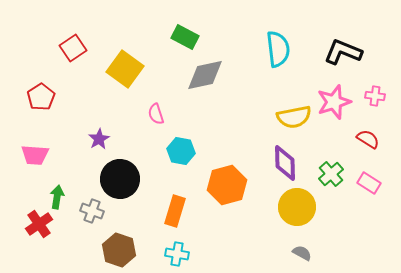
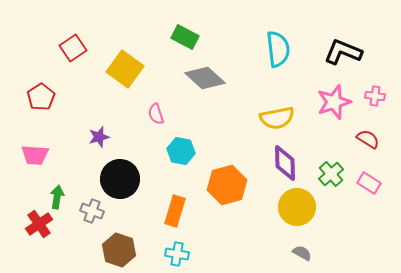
gray diamond: moved 3 px down; rotated 54 degrees clockwise
yellow semicircle: moved 17 px left, 1 px down
purple star: moved 2 px up; rotated 15 degrees clockwise
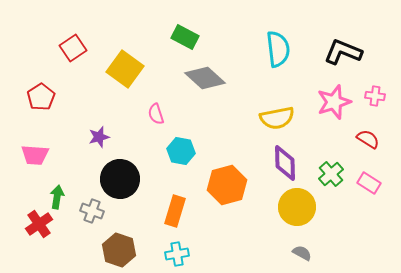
cyan cross: rotated 20 degrees counterclockwise
